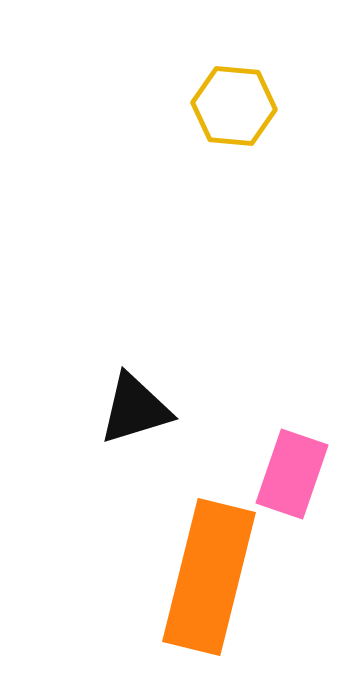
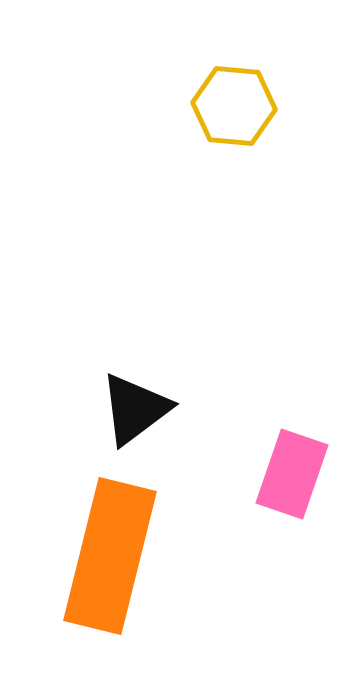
black triangle: rotated 20 degrees counterclockwise
orange rectangle: moved 99 px left, 21 px up
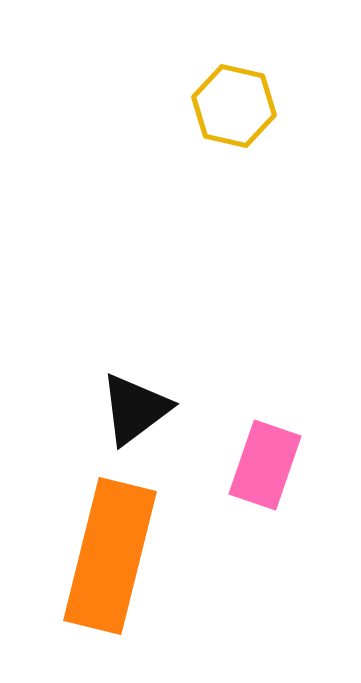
yellow hexagon: rotated 8 degrees clockwise
pink rectangle: moved 27 px left, 9 px up
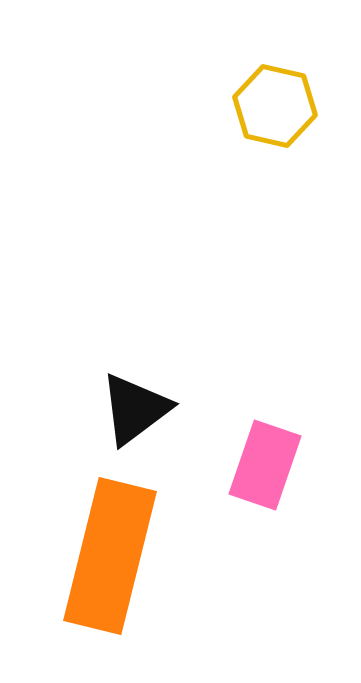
yellow hexagon: moved 41 px right
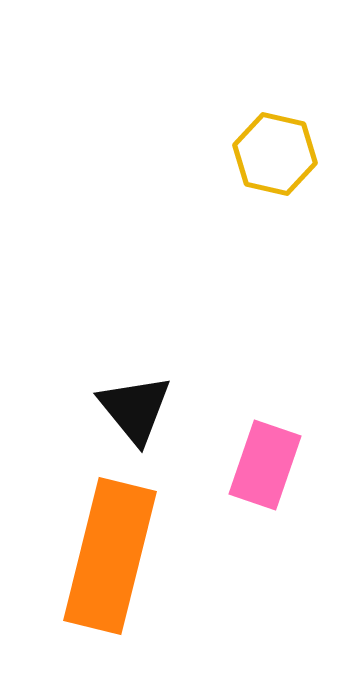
yellow hexagon: moved 48 px down
black triangle: rotated 32 degrees counterclockwise
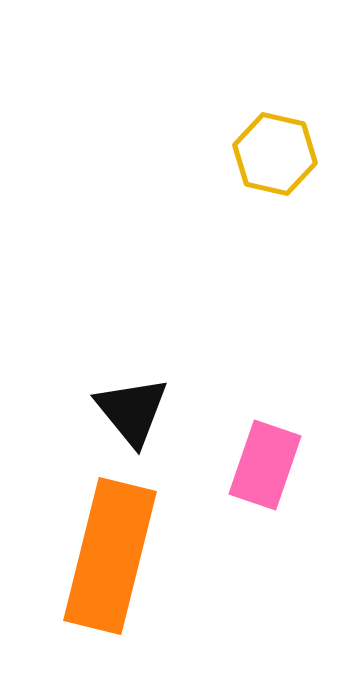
black triangle: moved 3 px left, 2 px down
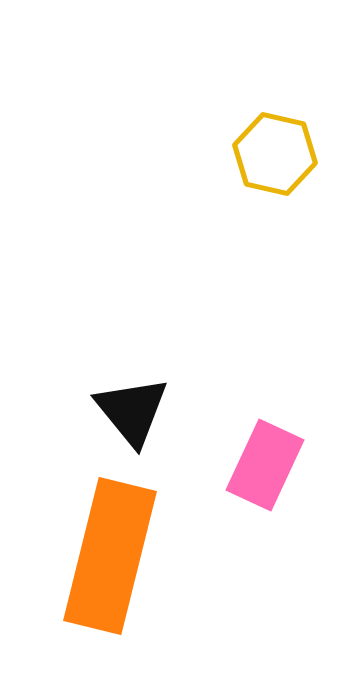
pink rectangle: rotated 6 degrees clockwise
